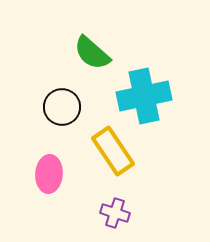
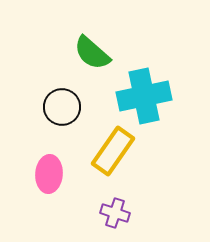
yellow rectangle: rotated 69 degrees clockwise
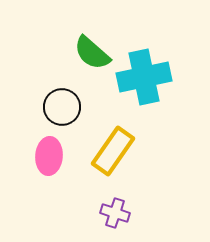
cyan cross: moved 19 px up
pink ellipse: moved 18 px up
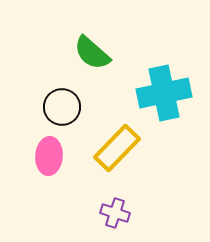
cyan cross: moved 20 px right, 16 px down
yellow rectangle: moved 4 px right, 3 px up; rotated 9 degrees clockwise
